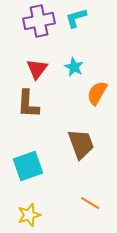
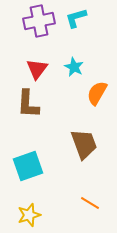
brown trapezoid: moved 3 px right
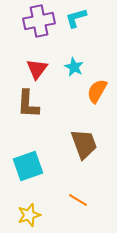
orange semicircle: moved 2 px up
orange line: moved 12 px left, 3 px up
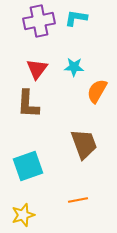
cyan L-shape: rotated 25 degrees clockwise
cyan star: rotated 24 degrees counterclockwise
orange line: rotated 42 degrees counterclockwise
yellow star: moved 6 px left
